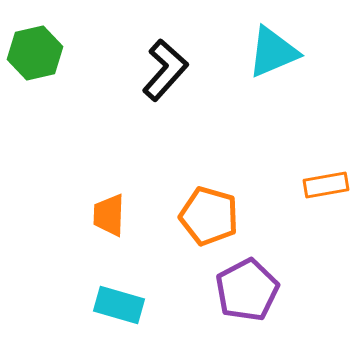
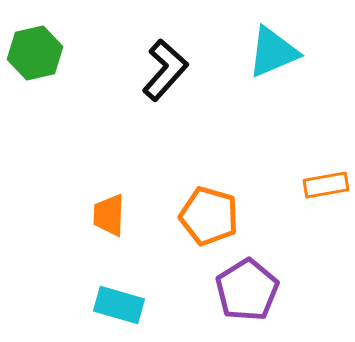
purple pentagon: rotated 4 degrees counterclockwise
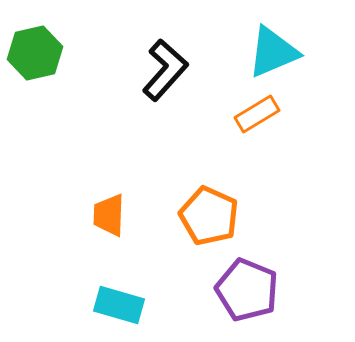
orange rectangle: moved 69 px left, 71 px up; rotated 21 degrees counterclockwise
orange pentagon: rotated 8 degrees clockwise
purple pentagon: rotated 18 degrees counterclockwise
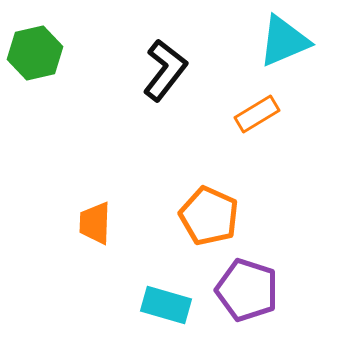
cyan triangle: moved 11 px right, 11 px up
black L-shape: rotated 4 degrees counterclockwise
orange trapezoid: moved 14 px left, 8 px down
purple pentagon: rotated 4 degrees counterclockwise
cyan rectangle: moved 47 px right
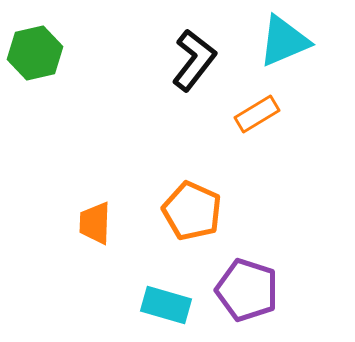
black L-shape: moved 29 px right, 10 px up
orange pentagon: moved 17 px left, 5 px up
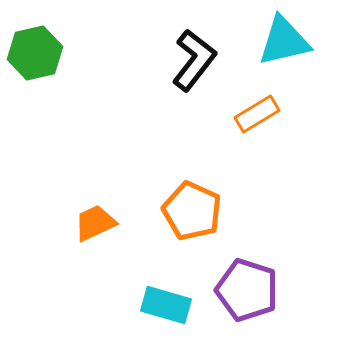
cyan triangle: rotated 10 degrees clockwise
orange trapezoid: rotated 63 degrees clockwise
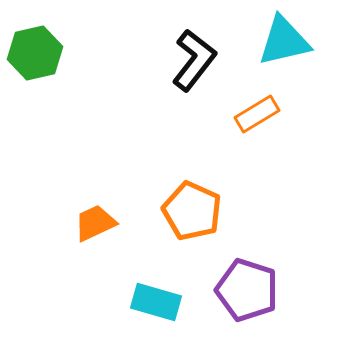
cyan rectangle: moved 10 px left, 3 px up
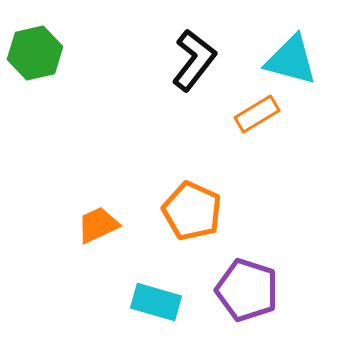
cyan triangle: moved 7 px right, 19 px down; rotated 28 degrees clockwise
orange trapezoid: moved 3 px right, 2 px down
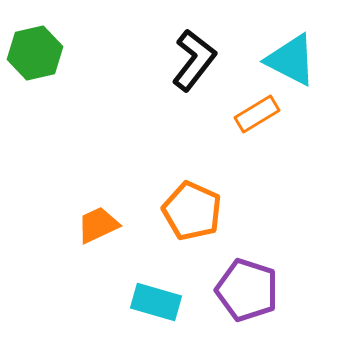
cyan triangle: rotated 12 degrees clockwise
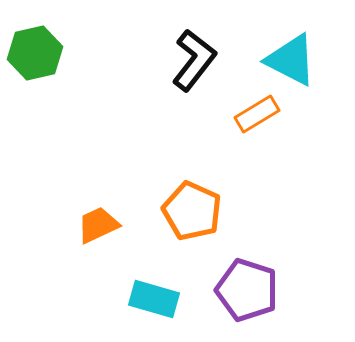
cyan rectangle: moved 2 px left, 3 px up
